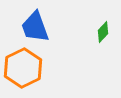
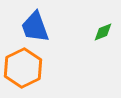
green diamond: rotated 25 degrees clockwise
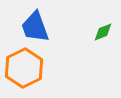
orange hexagon: moved 1 px right
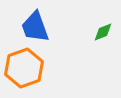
orange hexagon: rotated 6 degrees clockwise
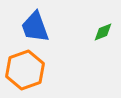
orange hexagon: moved 1 px right, 2 px down
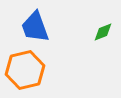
orange hexagon: rotated 6 degrees clockwise
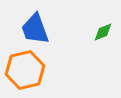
blue trapezoid: moved 2 px down
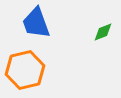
blue trapezoid: moved 1 px right, 6 px up
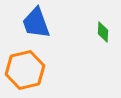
green diamond: rotated 65 degrees counterclockwise
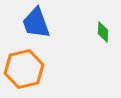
orange hexagon: moved 1 px left, 1 px up
